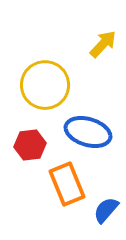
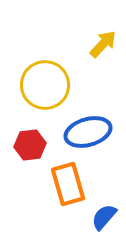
blue ellipse: rotated 33 degrees counterclockwise
orange rectangle: moved 1 px right; rotated 6 degrees clockwise
blue semicircle: moved 2 px left, 7 px down
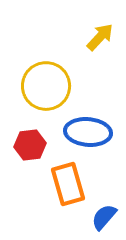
yellow arrow: moved 3 px left, 7 px up
yellow circle: moved 1 px right, 1 px down
blue ellipse: rotated 21 degrees clockwise
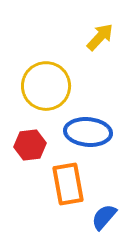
orange rectangle: rotated 6 degrees clockwise
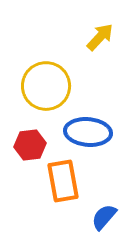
orange rectangle: moved 5 px left, 3 px up
